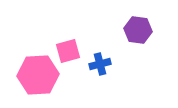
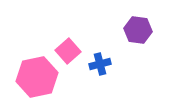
pink square: rotated 25 degrees counterclockwise
pink hexagon: moved 1 px left, 2 px down; rotated 9 degrees counterclockwise
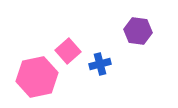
purple hexagon: moved 1 px down
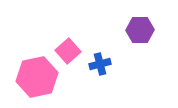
purple hexagon: moved 2 px right, 1 px up; rotated 8 degrees counterclockwise
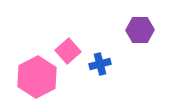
pink hexagon: rotated 15 degrees counterclockwise
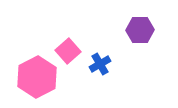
blue cross: rotated 15 degrees counterclockwise
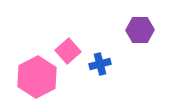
blue cross: rotated 15 degrees clockwise
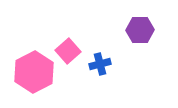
pink hexagon: moved 3 px left, 5 px up
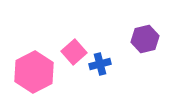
purple hexagon: moved 5 px right, 9 px down; rotated 12 degrees counterclockwise
pink square: moved 6 px right, 1 px down
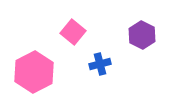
purple hexagon: moved 3 px left, 4 px up; rotated 20 degrees counterclockwise
pink square: moved 1 px left, 20 px up; rotated 10 degrees counterclockwise
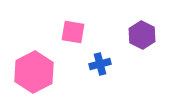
pink square: rotated 30 degrees counterclockwise
